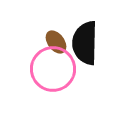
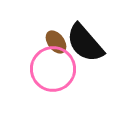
black semicircle: rotated 42 degrees counterclockwise
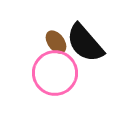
pink circle: moved 2 px right, 4 px down
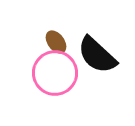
black semicircle: moved 12 px right, 12 px down; rotated 6 degrees counterclockwise
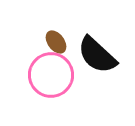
pink circle: moved 4 px left, 2 px down
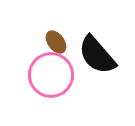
black semicircle: rotated 6 degrees clockwise
